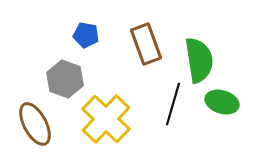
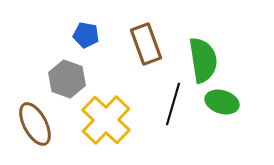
green semicircle: moved 4 px right
gray hexagon: moved 2 px right
yellow cross: moved 1 px down
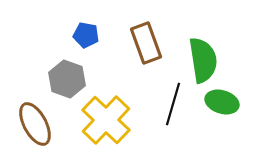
brown rectangle: moved 1 px up
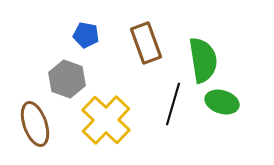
brown ellipse: rotated 9 degrees clockwise
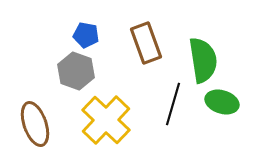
gray hexagon: moved 9 px right, 8 px up
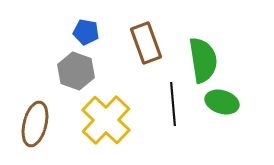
blue pentagon: moved 3 px up
black line: rotated 21 degrees counterclockwise
brown ellipse: rotated 33 degrees clockwise
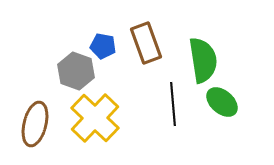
blue pentagon: moved 17 px right, 14 px down
green ellipse: rotated 24 degrees clockwise
yellow cross: moved 11 px left, 2 px up
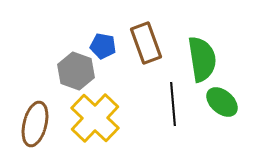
green semicircle: moved 1 px left, 1 px up
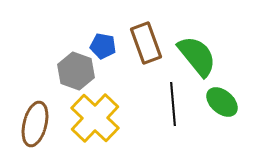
green semicircle: moved 5 px left, 3 px up; rotated 30 degrees counterclockwise
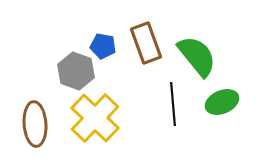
green ellipse: rotated 64 degrees counterclockwise
brown ellipse: rotated 18 degrees counterclockwise
